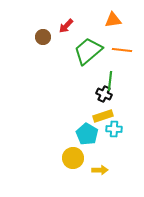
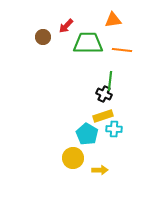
green trapezoid: moved 8 px up; rotated 40 degrees clockwise
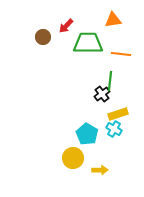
orange line: moved 1 px left, 4 px down
black cross: moved 2 px left; rotated 28 degrees clockwise
yellow rectangle: moved 15 px right, 2 px up
cyan cross: rotated 28 degrees clockwise
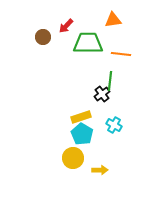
yellow rectangle: moved 37 px left, 3 px down
cyan cross: moved 4 px up
cyan pentagon: moved 5 px left
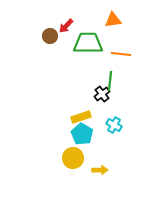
brown circle: moved 7 px right, 1 px up
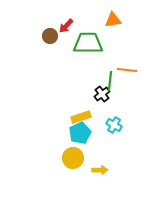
orange line: moved 6 px right, 16 px down
cyan pentagon: moved 2 px left, 1 px up; rotated 15 degrees clockwise
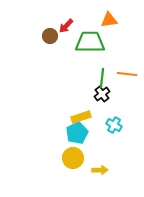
orange triangle: moved 4 px left
green trapezoid: moved 2 px right, 1 px up
orange line: moved 4 px down
green line: moved 8 px left, 3 px up
cyan pentagon: moved 3 px left
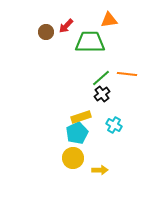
brown circle: moved 4 px left, 4 px up
green line: moved 1 px left; rotated 42 degrees clockwise
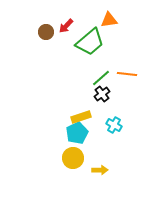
green trapezoid: rotated 140 degrees clockwise
